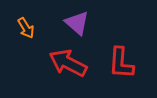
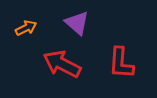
orange arrow: rotated 85 degrees counterclockwise
red arrow: moved 6 px left, 1 px down
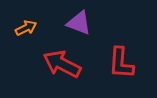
purple triangle: moved 2 px right; rotated 20 degrees counterclockwise
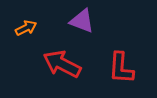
purple triangle: moved 3 px right, 2 px up
red L-shape: moved 5 px down
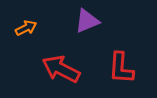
purple triangle: moved 5 px right; rotated 44 degrees counterclockwise
red arrow: moved 1 px left, 5 px down
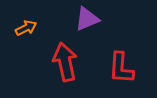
purple triangle: moved 2 px up
red arrow: moved 4 px right, 7 px up; rotated 51 degrees clockwise
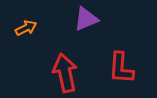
purple triangle: moved 1 px left
red arrow: moved 11 px down
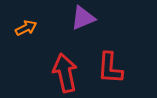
purple triangle: moved 3 px left, 1 px up
red L-shape: moved 11 px left
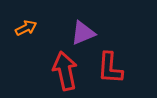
purple triangle: moved 15 px down
red arrow: moved 2 px up
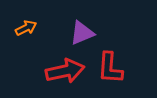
purple triangle: moved 1 px left
red arrow: rotated 90 degrees clockwise
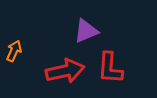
orange arrow: moved 12 px left, 23 px down; rotated 40 degrees counterclockwise
purple triangle: moved 4 px right, 2 px up
